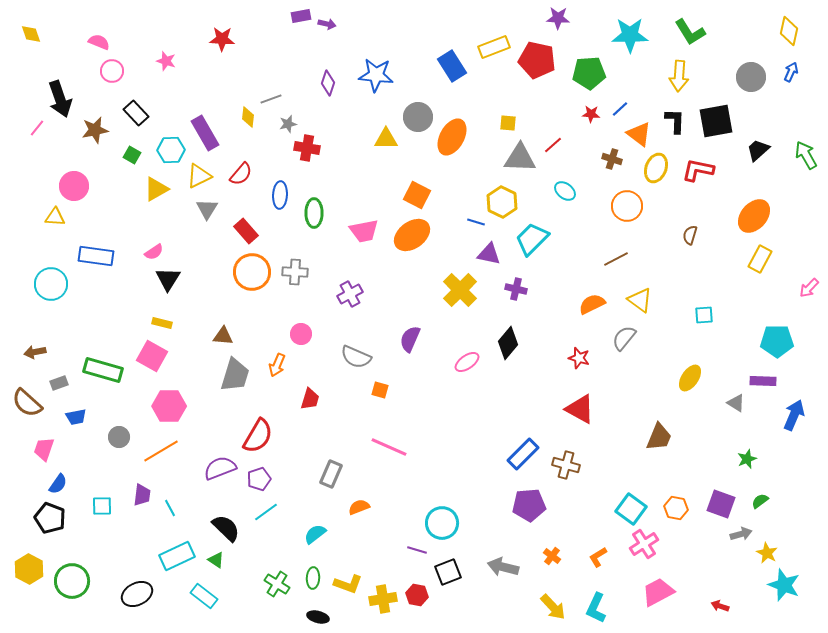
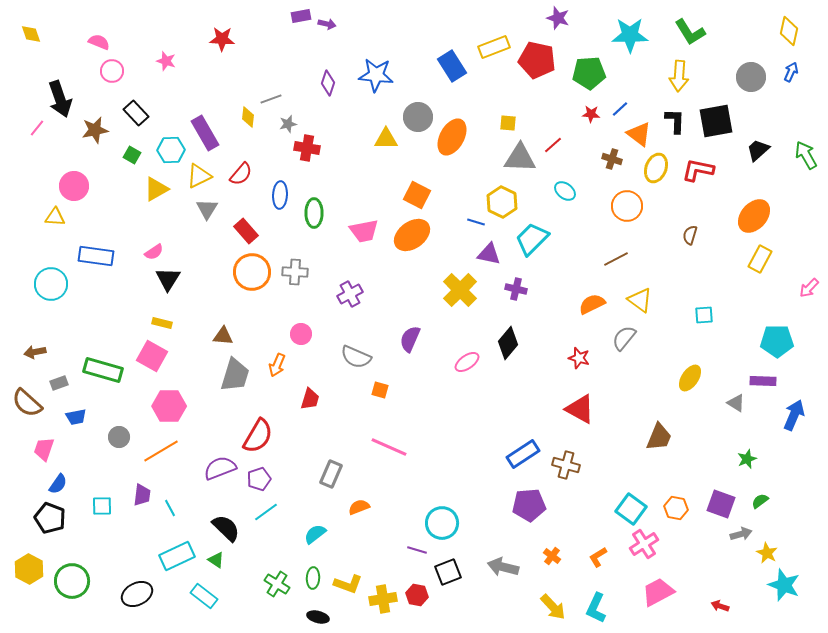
purple star at (558, 18): rotated 15 degrees clockwise
blue rectangle at (523, 454): rotated 12 degrees clockwise
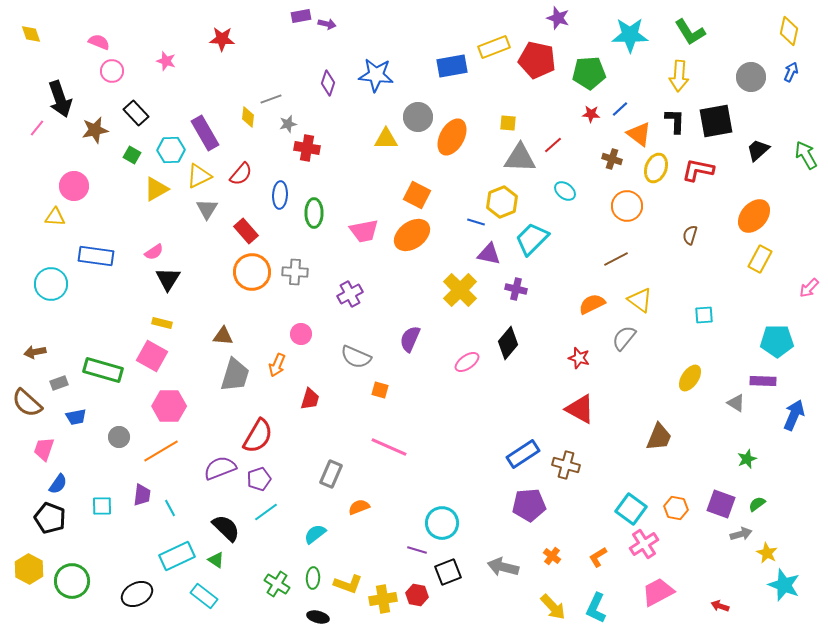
blue rectangle at (452, 66): rotated 68 degrees counterclockwise
yellow hexagon at (502, 202): rotated 12 degrees clockwise
green semicircle at (760, 501): moved 3 px left, 3 px down
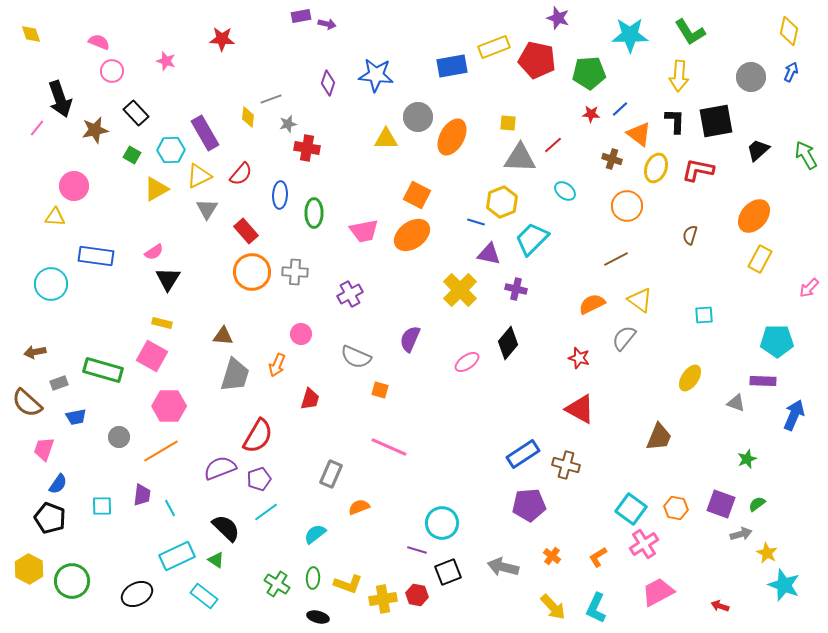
gray triangle at (736, 403): rotated 12 degrees counterclockwise
